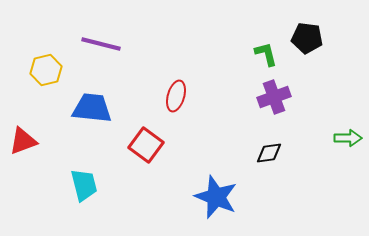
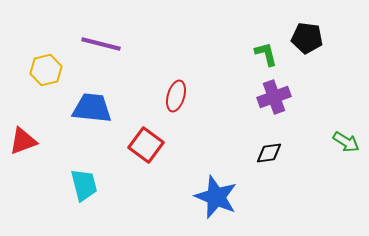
green arrow: moved 2 px left, 4 px down; rotated 32 degrees clockwise
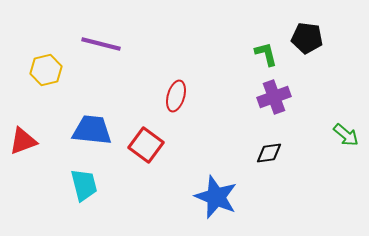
blue trapezoid: moved 22 px down
green arrow: moved 7 px up; rotated 8 degrees clockwise
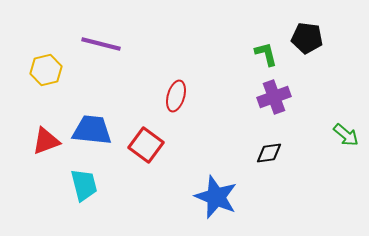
red triangle: moved 23 px right
